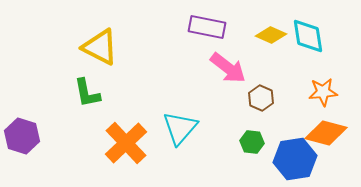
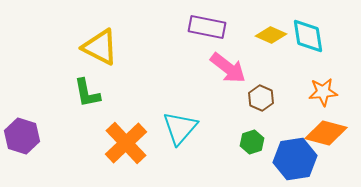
green hexagon: rotated 25 degrees counterclockwise
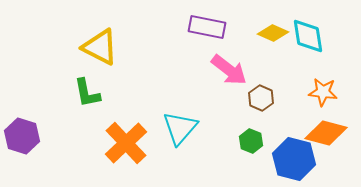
yellow diamond: moved 2 px right, 2 px up
pink arrow: moved 1 px right, 2 px down
orange star: rotated 12 degrees clockwise
green hexagon: moved 1 px left, 1 px up; rotated 20 degrees counterclockwise
blue hexagon: moved 1 px left; rotated 24 degrees clockwise
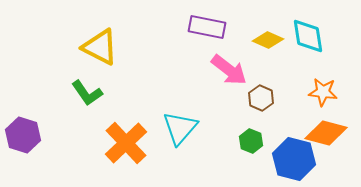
yellow diamond: moved 5 px left, 7 px down
green L-shape: rotated 24 degrees counterclockwise
purple hexagon: moved 1 px right, 1 px up
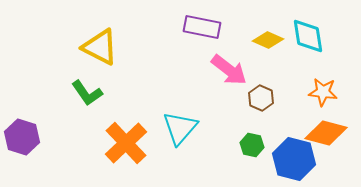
purple rectangle: moved 5 px left
purple hexagon: moved 1 px left, 2 px down
green hexagon: moved 1 px right, 4 px down; rotated 10 degrees counterclockwise
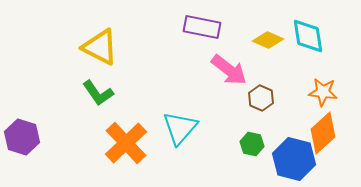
green L-shape: moved 11 px right
orange diamond: moved 3 px left; rotated 57 degrees counterclockwise
green hexagon: moved 1 px up
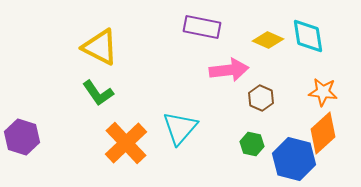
pink arrow: rotated 45 degrees counterclockwise
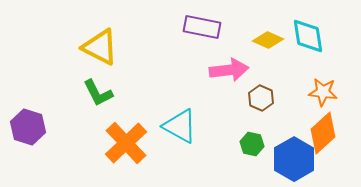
green L-shape: rotated 8 degrees clockwise
cyan triangle: moved 2 px up; rotated 42 degrees counterclockwise
purple hexagon: moved 6 px right, 10 px up
blue hexagon: rotated 15 degrees clockwise
